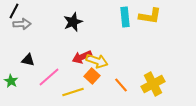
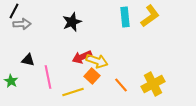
yellow L-shape: rotated 45 degrees counterclockwise
black star: moved 1 px left
pink line: moved 1 px left; rotated 60 degrees counterclockwise
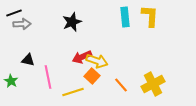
black line: moved 2 px down; rotated 42 degrees clockwise
yellow L-shape: rotated 50 degrees counterclockwise
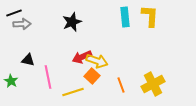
orange line: rotated 21 degrees clockwise
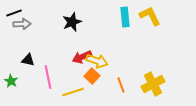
yellow L-shape: rotated 30 degrees counterclockwise
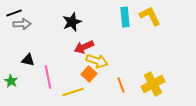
red arrow: moved 2 px right, 10 px up
orange square: moved 3 px left, 2 px up
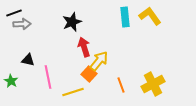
yellow L-shape: rotated 10 degrees counterclockwise
red arrow: rotated 96 degrees clockwise
yellow arrow: moved 2 px right; rotated 70 degrees counterclockwise
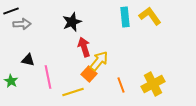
black line: moved 3 px left, 2 px up
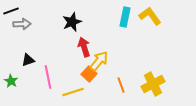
cyan rectangle: rotated 18 degrees clockwise
black triangle: rotated 32 degrees counterclockwise
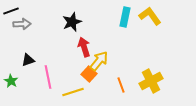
yellow cross: moved 2 px left, 3 px up
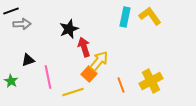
black star: moved 3 px left, 7 px down
